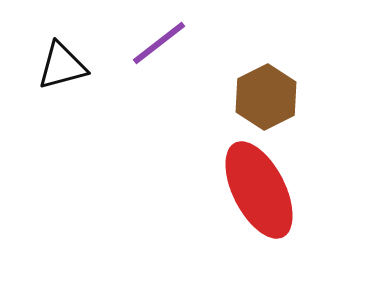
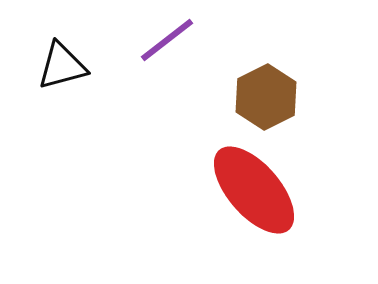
purple line: moved 8 px right, 3 px up
red ellipse: moved 5 px left; rotated 14 degrees counterclockwise
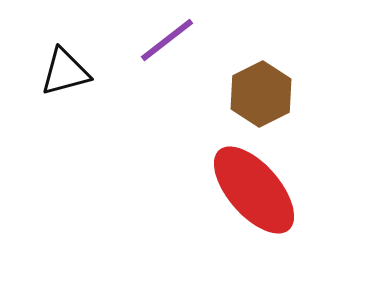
black triangle: moved 3 px right, 6 px down
brown hexagon: moved 5 px left, 3 px up
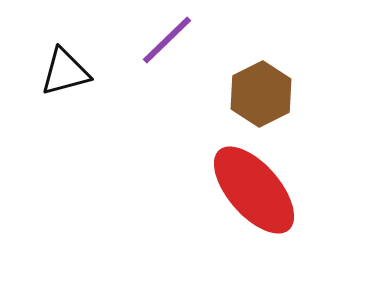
purple line: rotated 6 degrees counterclockwise
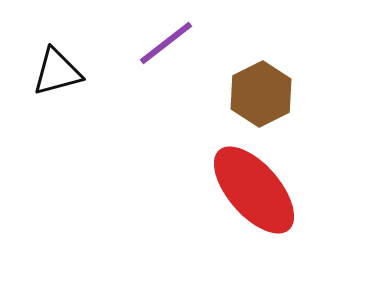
purple line: moved 1 px left, 3 px down; rotated 6 degrees clockwise
black triangle: moved 8 px left
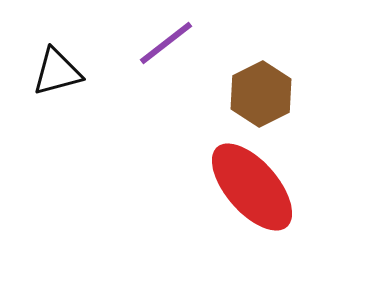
red ellipse: moved 2 px left, 3 px up
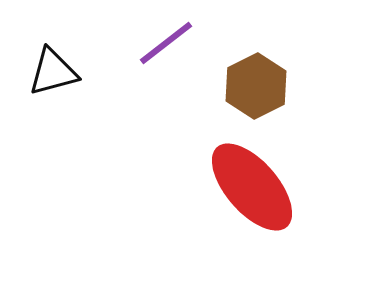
black triangle: moved 4 px left
brown hexagon: moved 5 px left, 8 px up
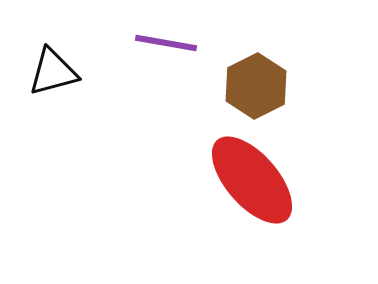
purple line: rotated 48 degrees clockwise
red ellipse: moved 7 px up
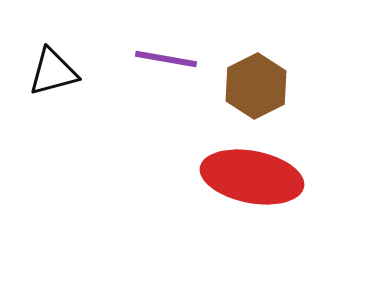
purple line: moved 16 px down
red ellipse: moved 3 px up; rotated 38 degrees counterclockwise
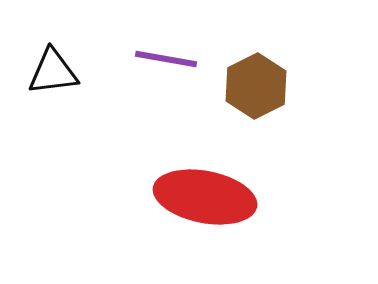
black triangle: rotated 8 degrees clockwise
red ellipse: moved 47 px left, 20 px down
